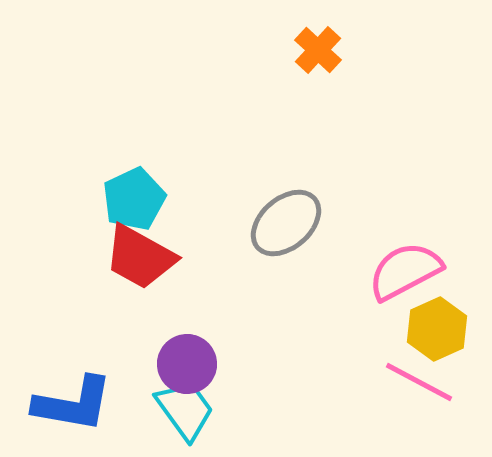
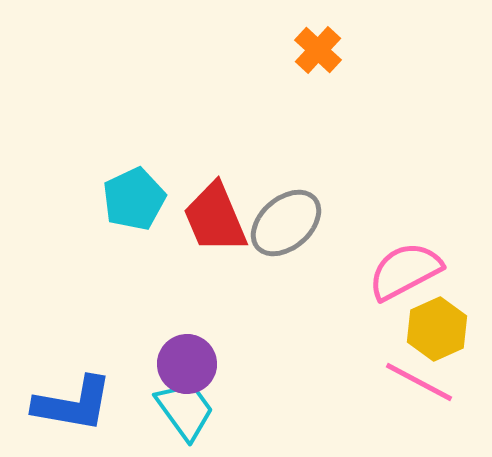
red trapezoid: moved 75 px right, 39 px up; rotated 38 degrees clockwise
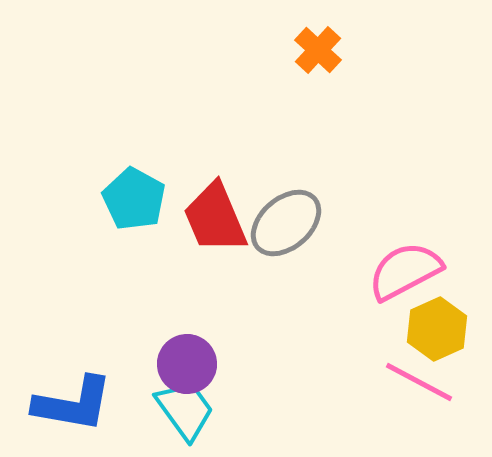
cyan pentagon: rotated 18 degrees counterclockwise
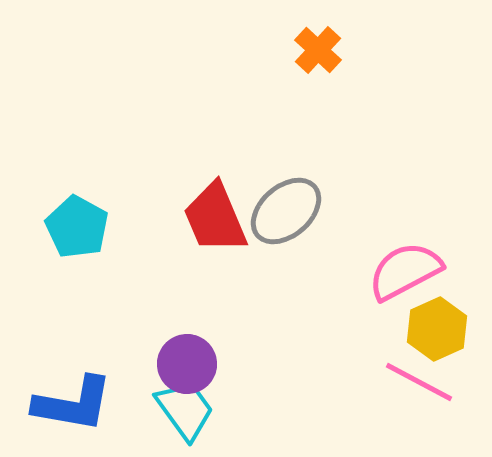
cyan pentagon: moved 57 px left, 28 px down
gray ellipse: moved 12 px up
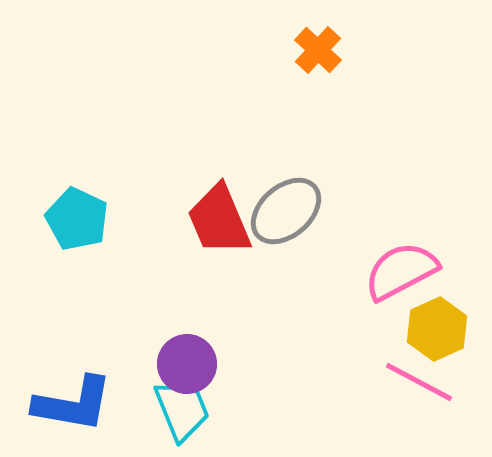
red trapezoid: moved 4 px right, 2 px down
cyan pentagon: moved 8 px up; rotated 4 degrees counterclockwise
pink semicircle: moved 4 px left
cyan trapezoid: moved 3 px left; rotated 14 degrees clockwise
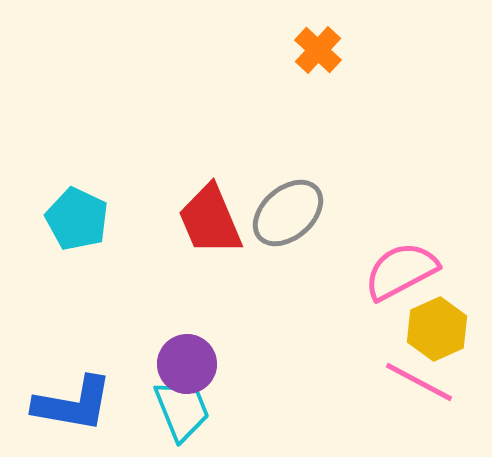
gray ellipse: moved 2 px right, 2 px down
red trapezoid: moved 9 px left
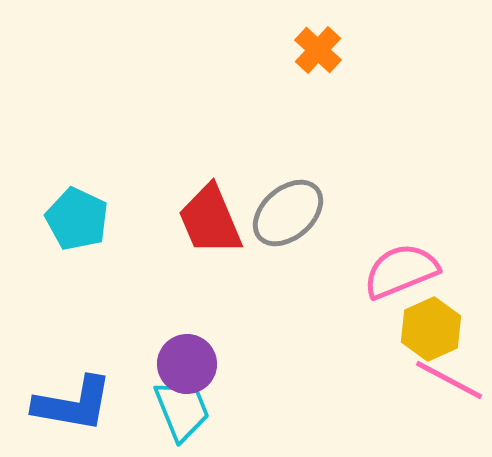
pink semicircle: rotated 6 degrees clockwise
yellow hexagon: moved 6 px left
pink line: moved 30 px right, 2 px up
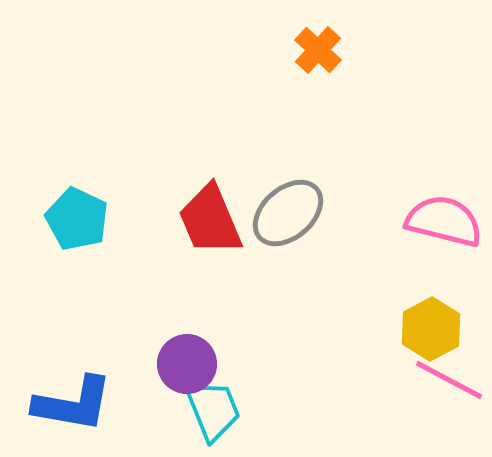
pink semicircle: moved 43 px right, 50 px up; rotated 36 degrees clockwise
yellow hexagon: rotated 4 degrees counterclockwise
cyan trapezoid: moved 31 px right
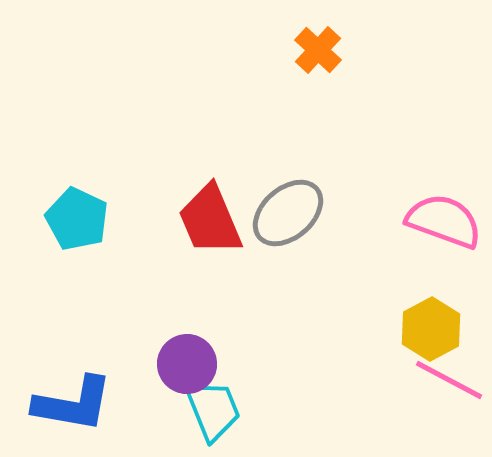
pink semicircle: rotated 6 degrees clockwise
